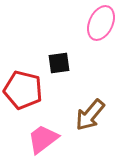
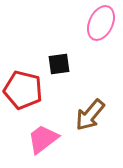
black square: moved 1 px down
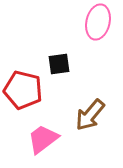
pink ellipse: moved 3 px left, 1 px up; rotated 12 degrees counterclockwise
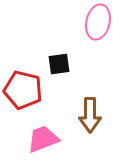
brown arrow: rotated 40 degrees counterclockwise
pink trapezoid: rotated 16 degrees clockwise
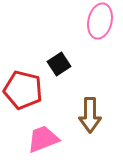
pink ellipse: moved 2 px right, 1 px up
black square: rotated 25 degrees counterclockwise
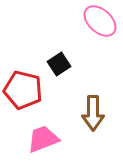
pink ellipse: rotated 60 degrees counterclockwise
brown arrow: moved 3 px right, 2 px up
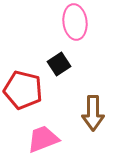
pink ellipse: moved 25 px left, 1 px down; rotated 40 degrees clockwise
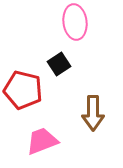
pink trapezoid: moved 1 px left, 2 px down
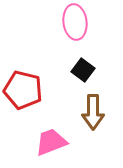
black square: moved 24 px right, 6 px down; rotated 20 degrees counterclockwise
brown arrow: moved 1 px up
pink trapezoid: moved 9 px right, 1 px down
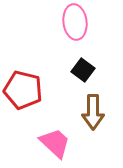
pink trapezoid: moved 4 px right, 1 px down; rotated 64 degrees clockwise
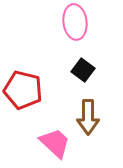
brown arrow: moved 5 px left, 5 px down
